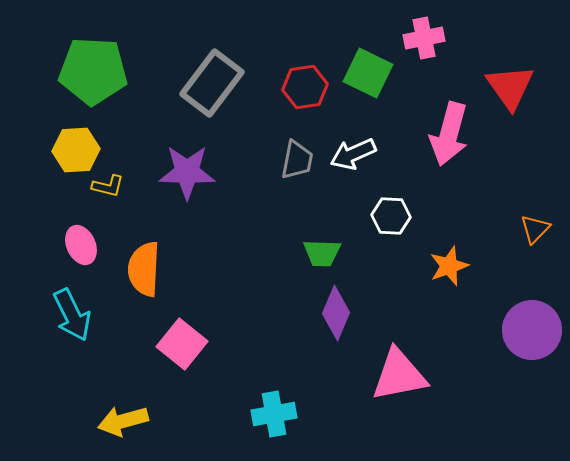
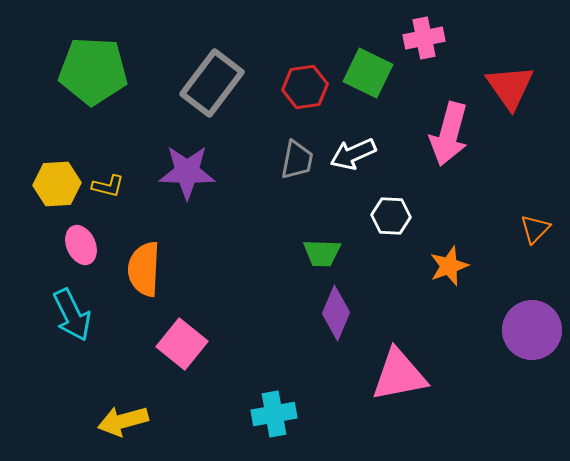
yellow hexagon: moved 19 px left, 34 px down
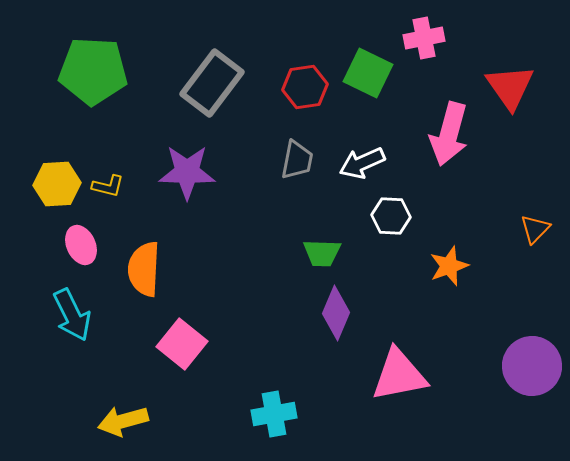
white arrow: moved 9 px right, 9 px down
purple circle: moved 36 px down
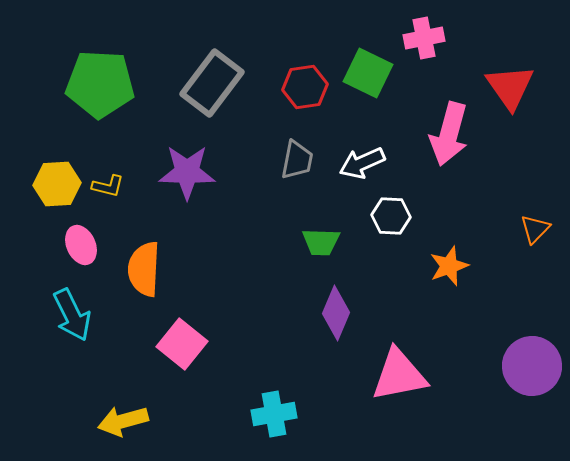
green pentagon: moved 7 px right, 13 px down
green trapezoid: moved 1 px left, 11 px up
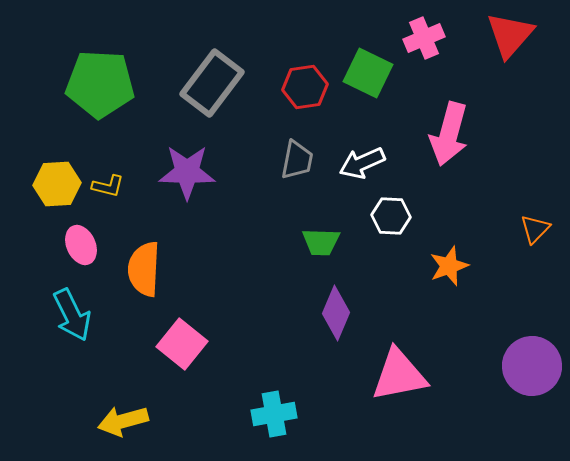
pink cross: rotated 12 degrees counterclockwise
red triangle: moved 52 px up; rotated 16 degrees clockwise
